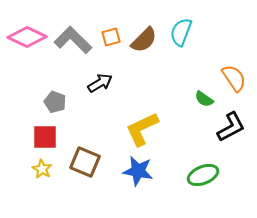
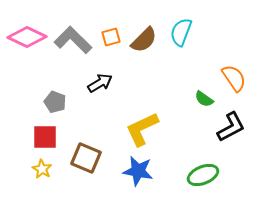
brown square: moved 1 px right, 4 px up
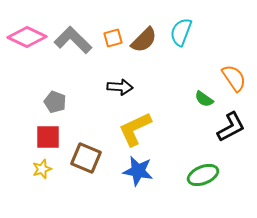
orange square: moved 2 px right, 1 px down
black arrow: moved 20 px right, 4 px down; rotated 35 degrees clockwise
yellow L-shape: moved 7 px left
red square: moved 3 px right
yellow star: rotated 24 degrees clockwise
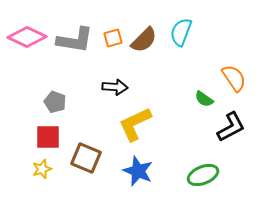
gray L-shape: moved 2 px right; rotated 144 degrees clockwise
black arrow: moved 5 px left
yellow L-shape: moved 5 px up
blue star: rotated 12 degrees clockwise
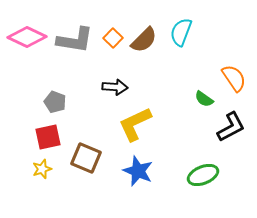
orange square: rotated 30 degrees counterclockwise
red square: rotated 12 degrees counterclockwise
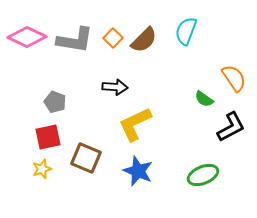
cyan semicircle: moved 5 px right, 1 px up
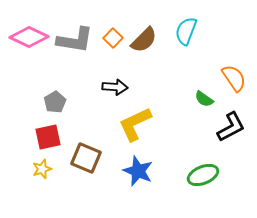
pink diamond: moved 2 px right
gray pentagon: rotated 20 degrees clockwise
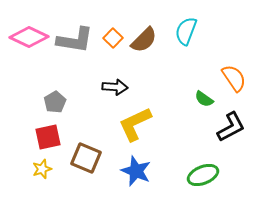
blue star: moved 2 px left
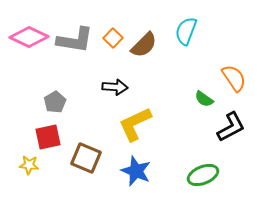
brown semicircle: moved 5 px down
yellow star: moved 13 px left, 4 px up; rotated 24 degrees clockwise
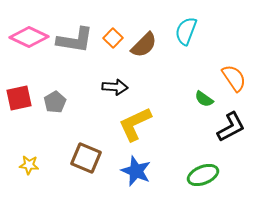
red square: moved 29 px left, 39 px up
